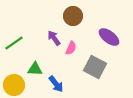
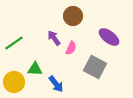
yellow circle: moved 3 px up
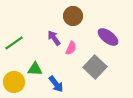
purple ellipse: moved 1 px left
gray square: rotated 15 degrees clockwise
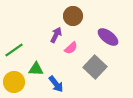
purple arrow: moved 2 px right, 3 px up; rotated 63 degrees clockwise
green line: moved 7 px down
pink semicircle: rotated 24 degrees clockwise
green triangle: moved 1 px right
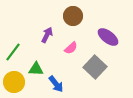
purple arrow: moved 9 px left
green line: moved 1 px left, 2 px down; rotated 18 degrees counterclockwise
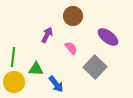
pink semicircle: rotated 88 degrees counterclockwise
green line: moved 5 px down; rotated 30 degrees counterclockwise
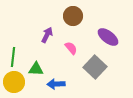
blue arrow: rotated 126 degrees clockwise
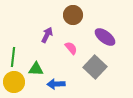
brown circle: moved 1 px up
purple ellipse: moved 3 px left
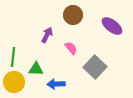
purple ellipse: moved 7 px right, 11 px up
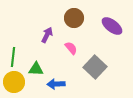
brown circle: moved 1 px right, 3 px down
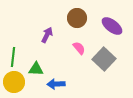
brown circle: moved 3 px right
pink semicircle: moved 8 px right
gray square: moved 9 px right, 8 px up
